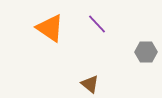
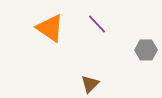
gray hexagon: moved 2 px up
brown triangle: rotated 36 degrees clockwise
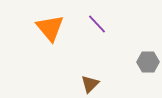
orange triangle: rotated 16 degrees clockwise
gray hexagon: moved 2 px right, 12 px down
